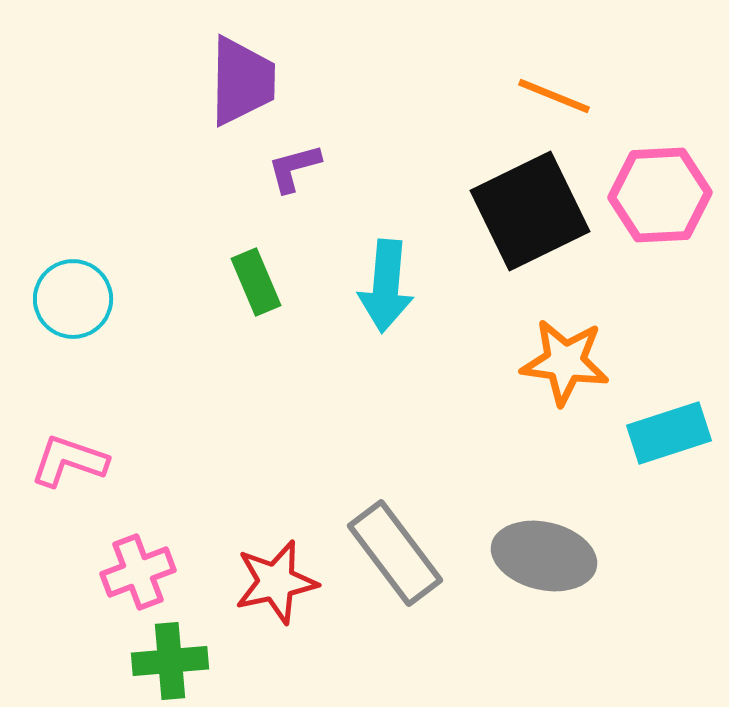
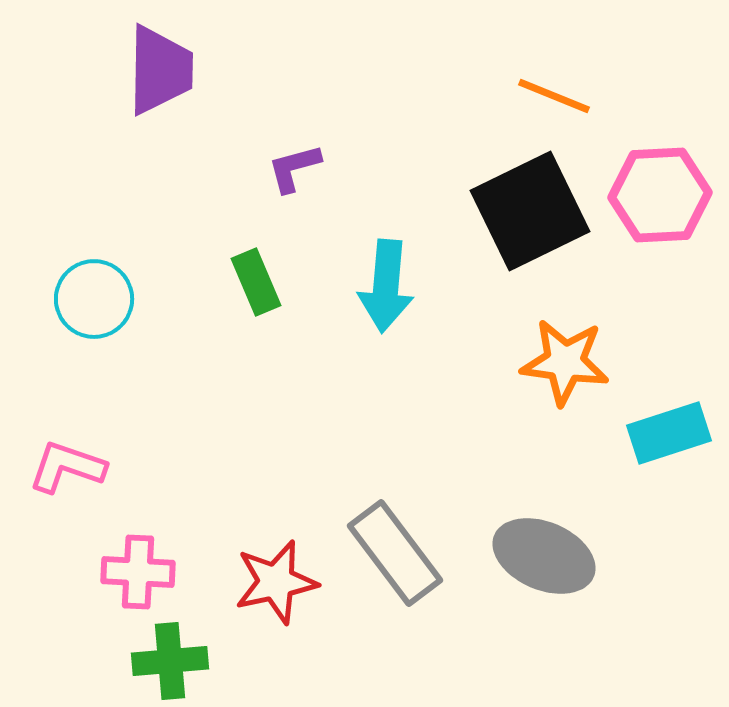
purple trapezoid: moved 82 px left, 11 px up
cyan circle: moved 21 px right
pink L-shape: moved 2 px left, 6 px down
gray ellipse: rotated 10 degrees clockwise
pink cross: rotated 24 degrees clockwise
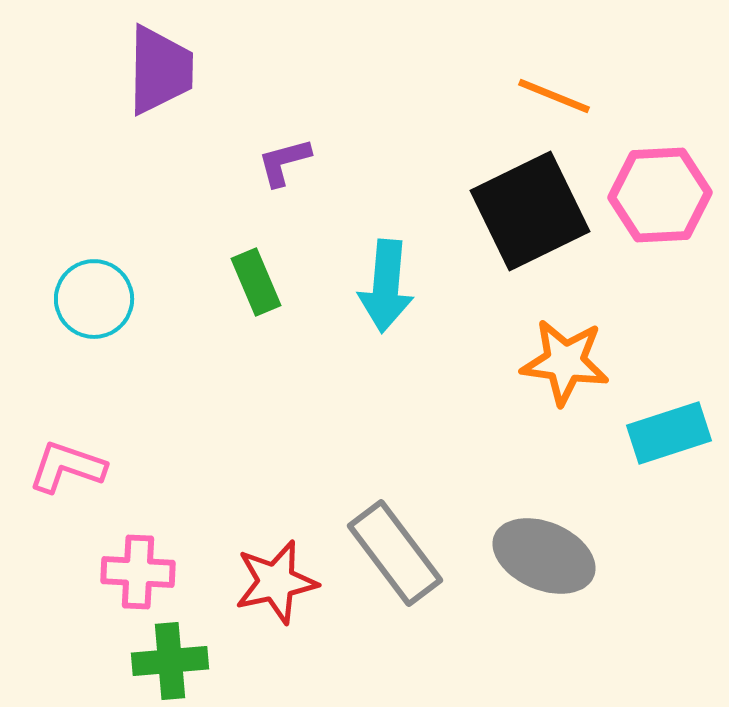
purple L-shape: moved 10 px left, 6 px up
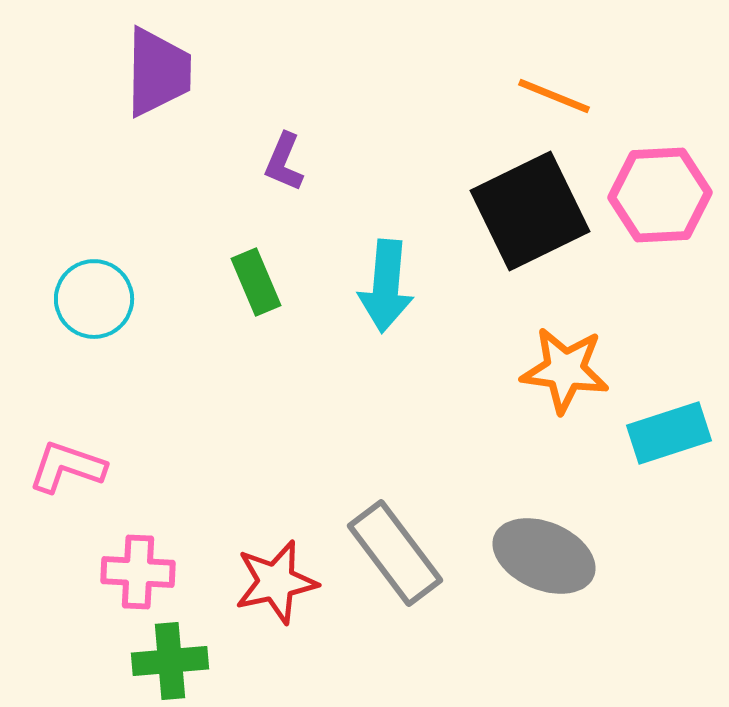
purple trapezoid: moved 2 px left, 2 px down
purple L-shape: rotated 52 degrees counterclockwise
orange star: moved 8 px down
